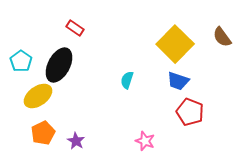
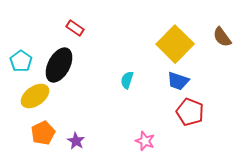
yellow ellipse: moved 3 px left
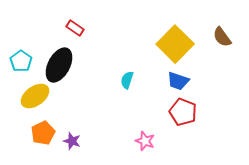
red pentagon: moved 7 px left
purple star: moved 4 px left; rotated 12 degrees counterclockwise
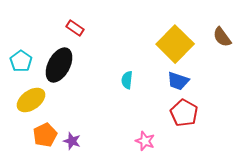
cyan semicircle: rotated 12 degrees counterclockwise
yellow ellipse: moved 4 px left, 4 px down
red pentagon: moved 1 px right, 1 px down; rotated 8 degrees clockwise
orange pentagon: moved 2 px right, 2 px down
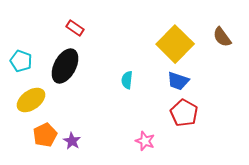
cyan pentagon: rotated 15 degrees counterclockwise
black ellipse: moved 6 px right, 1 px down
purple star: rotated 12 degrees clockwise
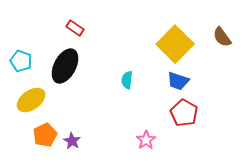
pink star: moved 1 px right, 1 px up; rotated 18 degrees clockwise
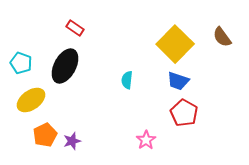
cyan pentagon: moved 2 px down
purple star: rotated 24 degrees clockwise
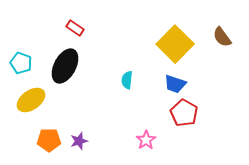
blue trapezoid: moved 3 px left, 3 px down
orange pentagon: moved 4 px right, 5 px down; rotated 25 degrees clockwise
purple star: moved 7 px right
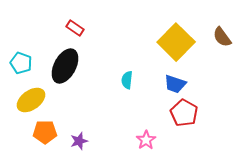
yellow square: moved 1 px right, 2 px up
orange pentagon: moved 4 px left, 8 px up
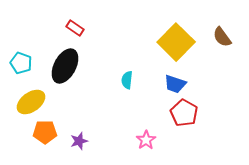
yellow ellipse: moved 2 px down
